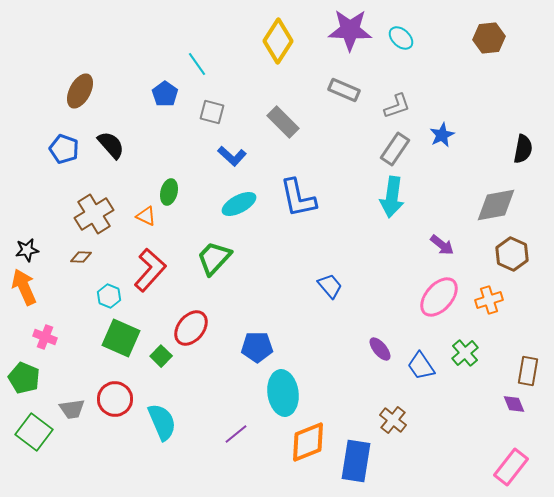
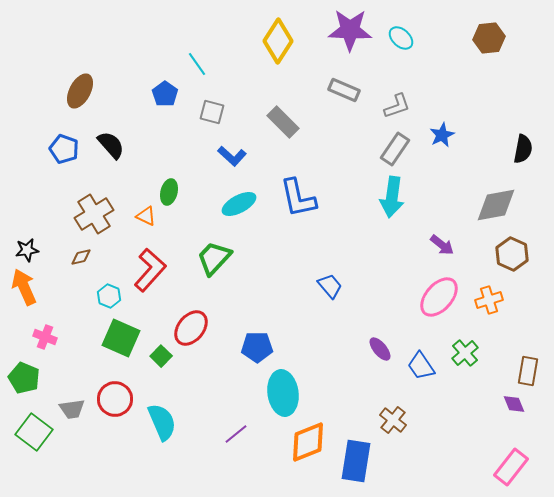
brown diamond at (81, 257): rotated 15 degrees counterclockwise
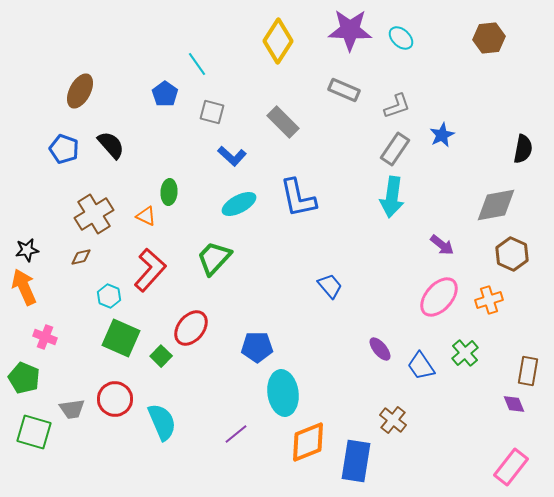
green ellipse at (169, 192): rotated 10 degrees counterclockwise
green square at (34, 432): rotated 21 degrees counterclockwise
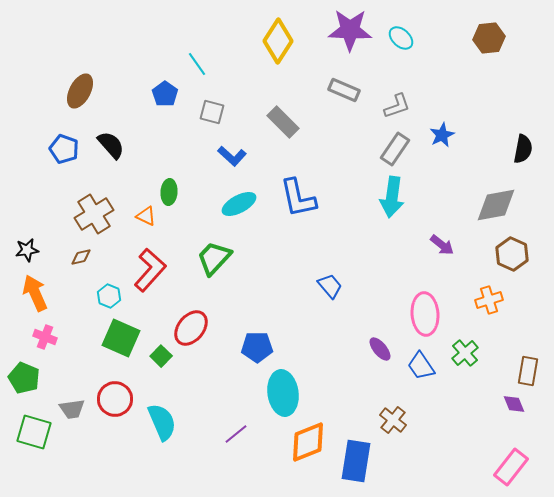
orange arrow at (24, 287): moved 11 px right, 6 px down
pink ellipse at (439, 297): moved 14 px left, 17 px down; rotated 45 degrees counterclockwise
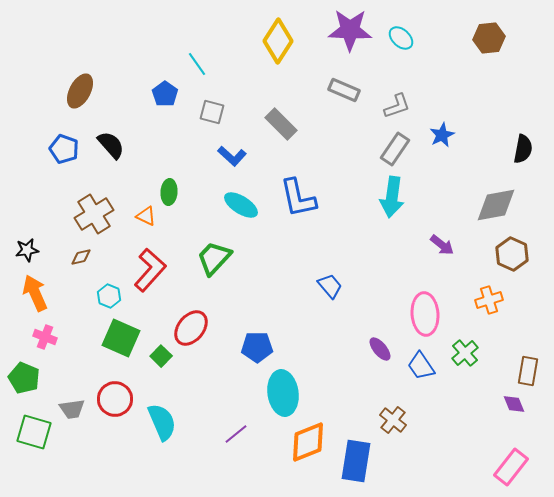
gray rectangle at (283, 122): moved 2 px left, 2 px down
cyan ellipse at (239, 204): moved 2 px right, 1 px down; rotated 60 degrees clockwise
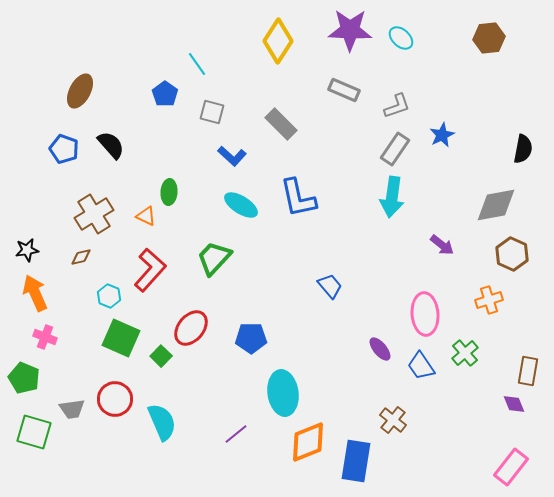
blue pentagon at (257, 347): moved 6 px left, 9 px up
